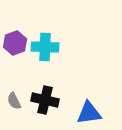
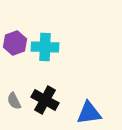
black cross: rotated 16 degrees clockwise
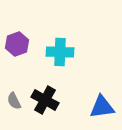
purple hexagon: moved 2 px right, 1 px down
cyan cross: moved 15 px right, 5 px down
blue triangle: moved 13 px right, 6 px up
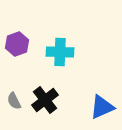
black cross: rotated 24 degrees clockwise
blue triangle: rotated 16 degrees counterclockwise
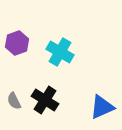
purple hexagon: moved 1 px up
cyan cross: rotated 28 degrees clockwise
black cross: rotated 20 degrees counterclockwise
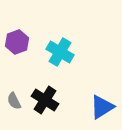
purple hexagon: moved 1 px up
blue triangle: rotated 8 degrees counterclockwise
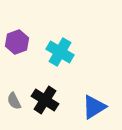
blue triangle: moved 8 px left
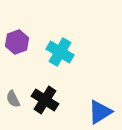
gray semicircle: moved 1 px left, 2 px up
blue triangle: moved 6 px right, 5 px down
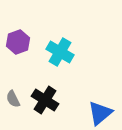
purple hexagon: moved 1 px right
blue triangle: moved 1 px down; rotated 8 degrees counterclockwise
